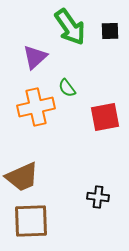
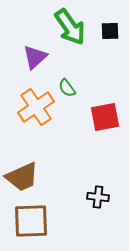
orange cross: rotated 21 degrees counterclockwise
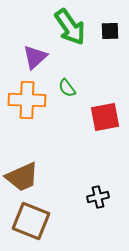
orange cross: moved 9 px left, 7 px up; rotated 36 degrees clockwise
black cross: rotated 20 degrees counterclockwise
brown square: rotated 24 degrees clockwise
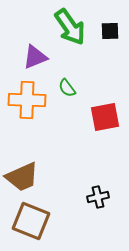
purple triangle: rotated 20 degrees clockwise
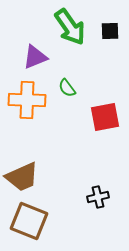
brown square: moved 2 px left
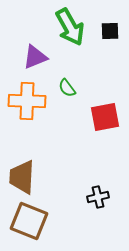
green arrow: rotated 6 degrees clockwise
orange cross: moved 1 px down
brown trapezoid: rotated 117 degrees clockwise
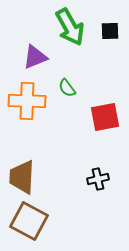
black cross: moved 18 px up
brown square: rotated 6 degrees clockwise
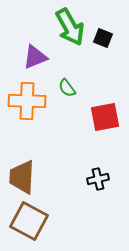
black square: moved 7 px left, 7 px down; rotated 24 degrees clockwise
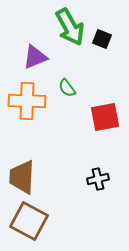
black square: moved 1 px left, 1 px down
